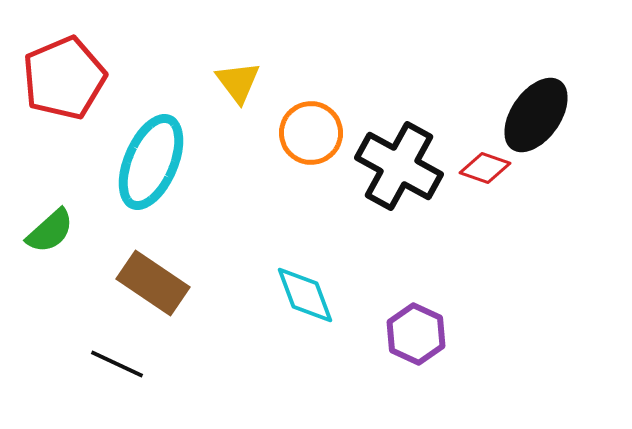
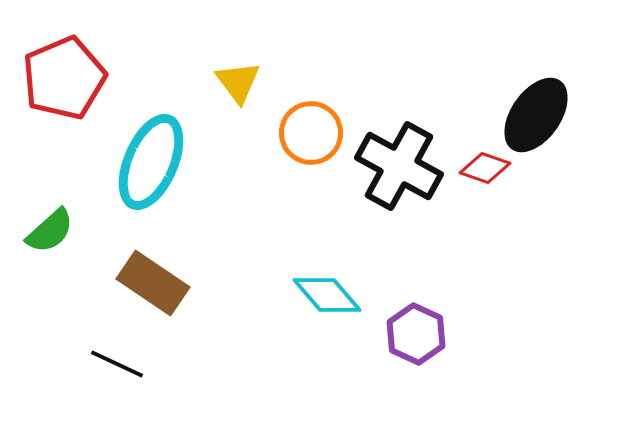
cyan diamond: moved 22 px right; rotated 20 degrees counterclockwise
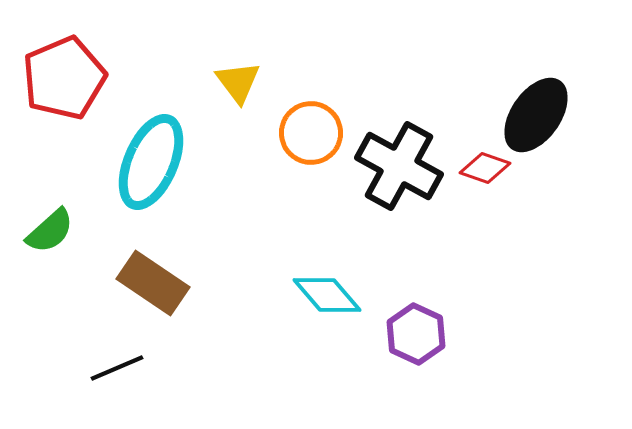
black line: moved 4 px down; rotated 48 degrees counterclockwise
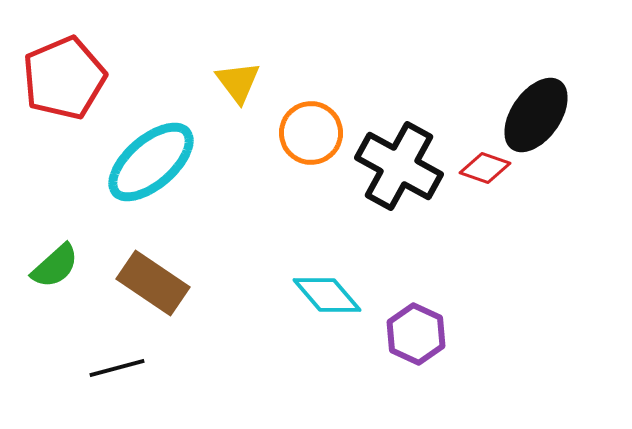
cyan ellipse: rotated 26 degrees clockwise
green semicircle: moved 5 px right, 35 px down
black line: rotated 8 degrees clockwise
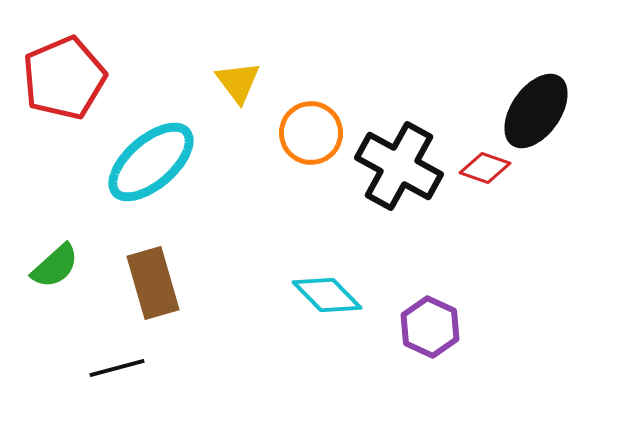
black ellipse: moved 4 px up
brown rectangle: rotated 40 degrees clockwise
cyan diamond: rotated 4 degrees counterclockwise
purple hexagon: moved 14 px right, 7 px up
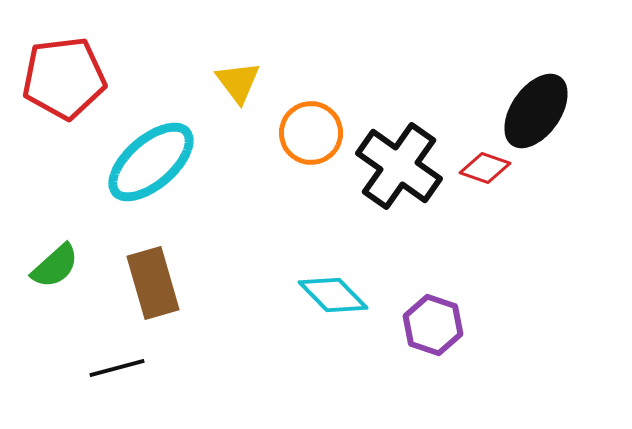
red pentagon: rotated 16 degrees clockwise
black cross: rotated 6 degrees clockwise
cyan diamond: moved 6 px right
purple hexagon: moved 3 px right, 2 px up; rotated 6 degrees counterclockwise
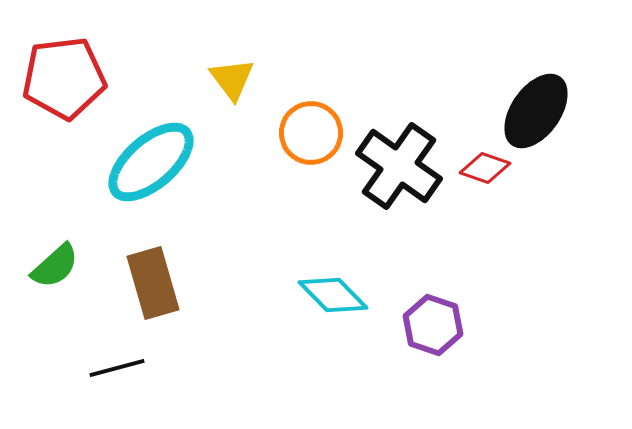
yellow triangle: moved 6 px left, 3 px up
